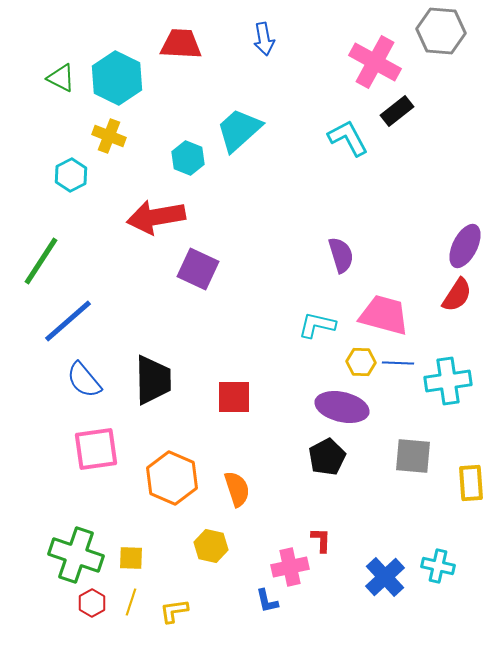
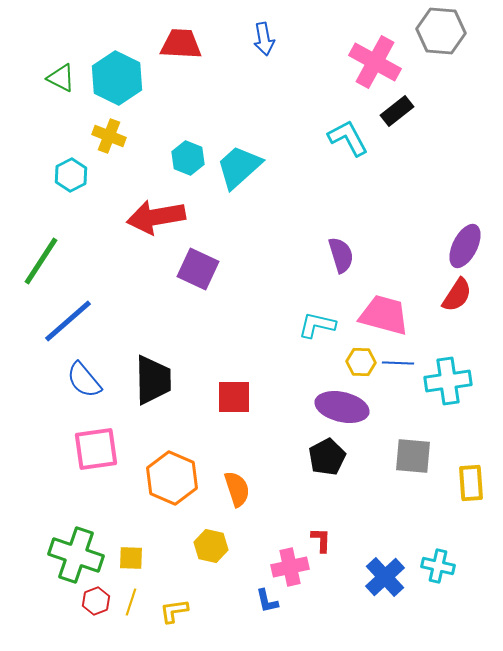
cyan trapezoid at (239, 130): moved 37 px down
red hexagon at (92, 603): moved 4 px right, 2 px up; rotated 8 degrees clockwise
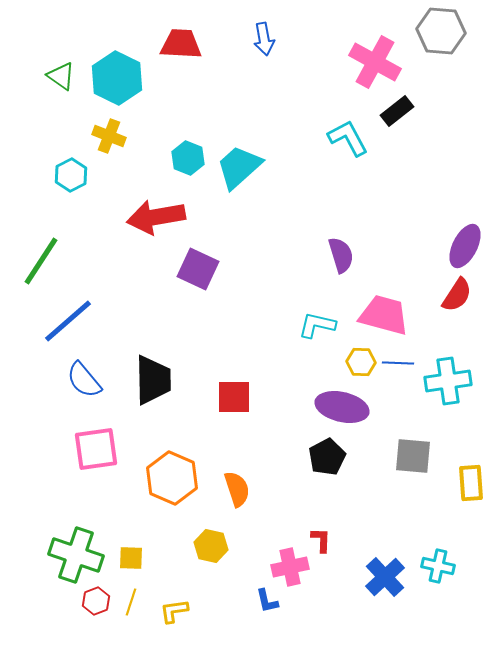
green triangle at (61, 78): moved 2 px up; rotated 8 degrees clockwise
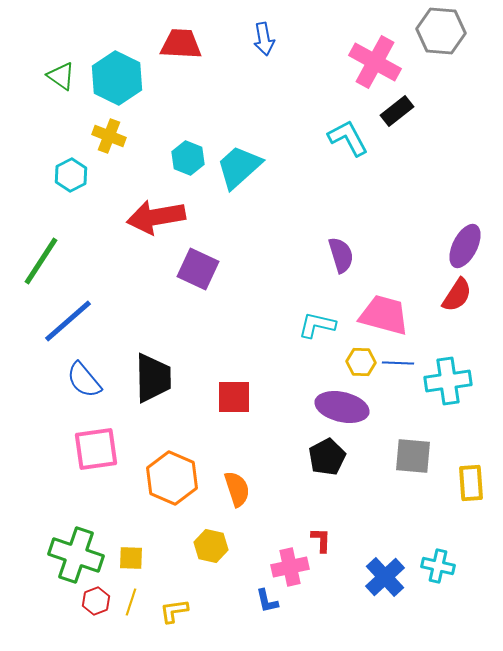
black trapezoid at (153, 380): moved 2 px up
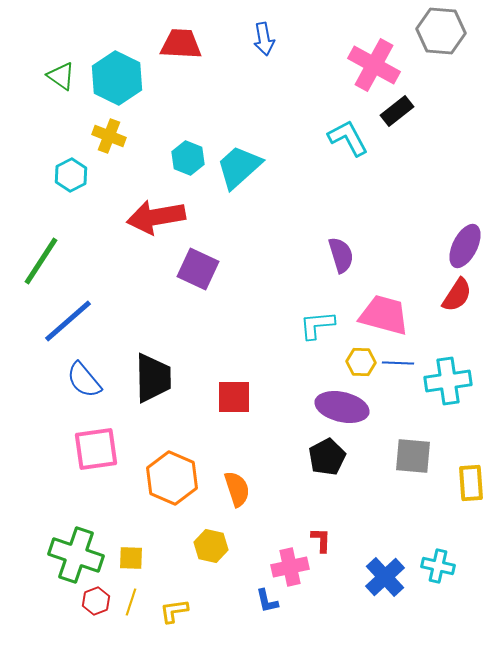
pink cross at (375, 62): moved 1 px left, 3 px down
cyan L-shape at (317, 325): rotated 18 degrees counterclockwise
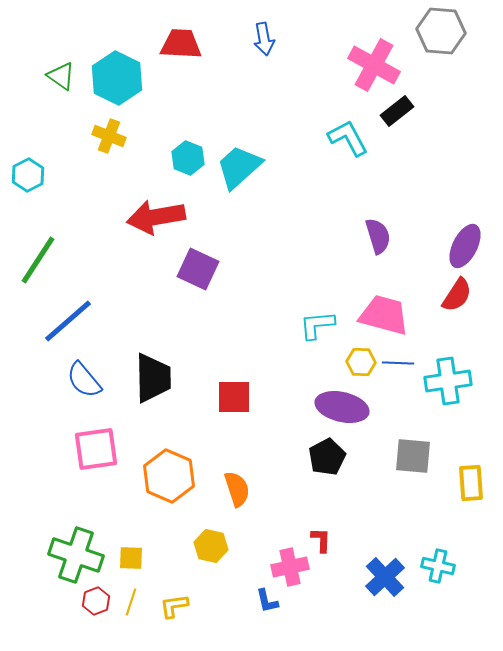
cyan hexagon at (71, 175): moved 43 px left
purple semicircle at (341, 255): moved 37 px right, 19 px up
green line at (41, 261): moved 3 px left, 1 px up
orange hexagon at (172, 478): moved 3 px left, 2 px up
yellow L-shape at (174, 611): moved 5 px up
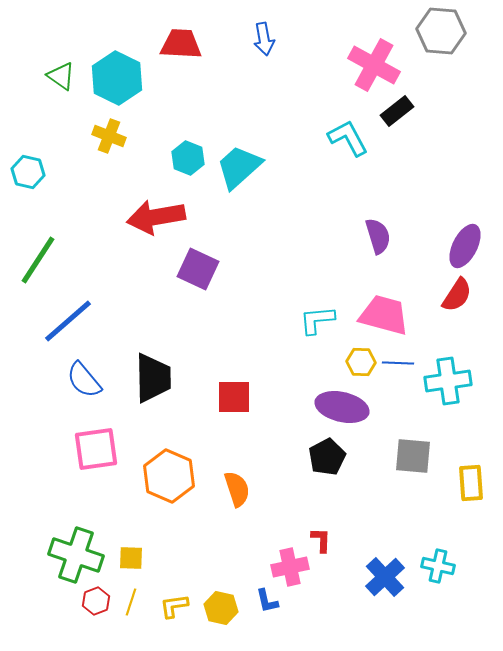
cyan hexagon at (28, 175): moved 3 px up; rotated 20 degrees counterclockwise
cyan L-shape at (317, 325): moved 5 px up
yellow hexagon at (211, 546): moved 10 px right, 62 px down
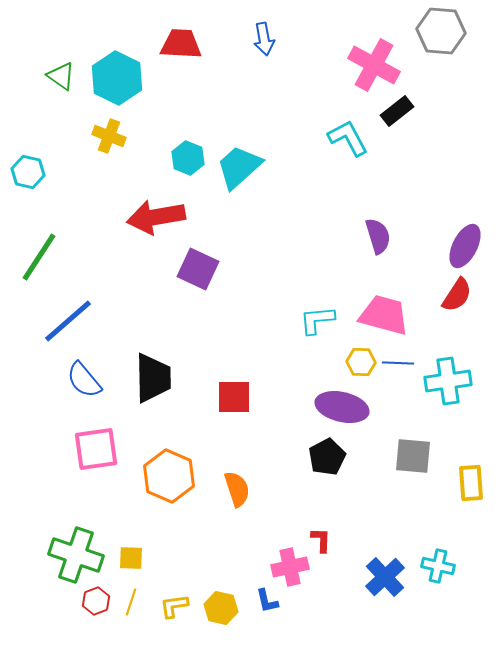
green line at (38, 260): moved 1 px right, 3 px up
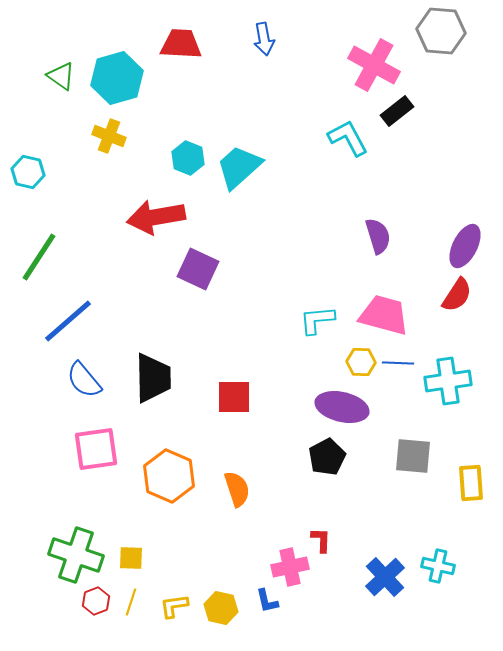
cyan hexagon at (117, 78): rotated 18 degrees clockwise
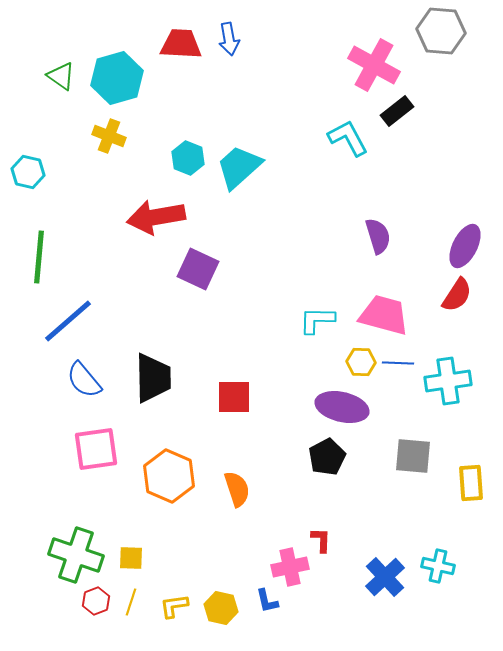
blue arrow at (264, 39): moved 35 px left
green line at (39, 257): rotated 28 degrees counterclockwise
cyan L-shape at (317, 320): rotated 6 degrees clockwise
